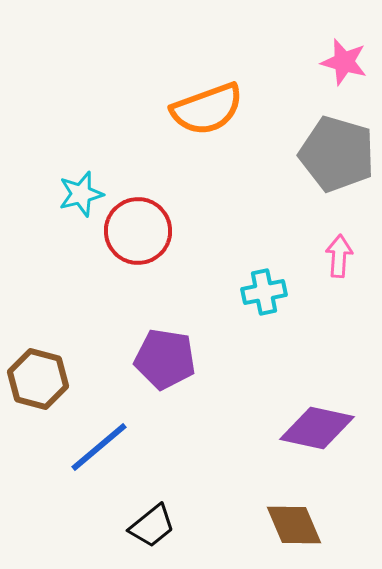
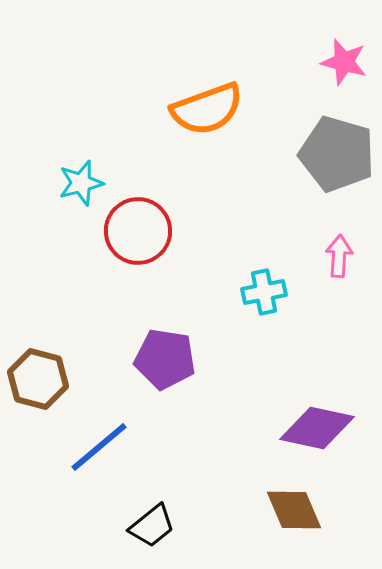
cyan star: moved 11 px up
brown diamond: moved 15 px up
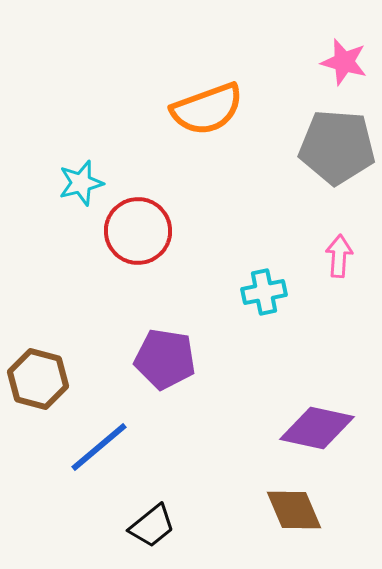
gray pentagon: moved 7 px up; rotated 12 degrees counterclockwise
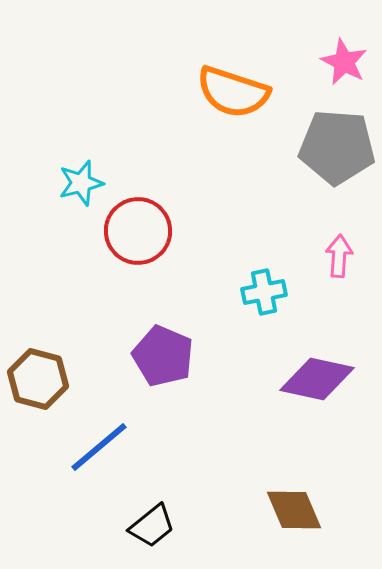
pink star: rotated 12 degrees clockwise
orange semicircle: moved 26 px right, 17 px up; rotated 38 degrees clockwise
purple pentagon: moved 2 px left, 3 px up; rotated 14 degrees clockwise
purple diamond: moved 49 px up
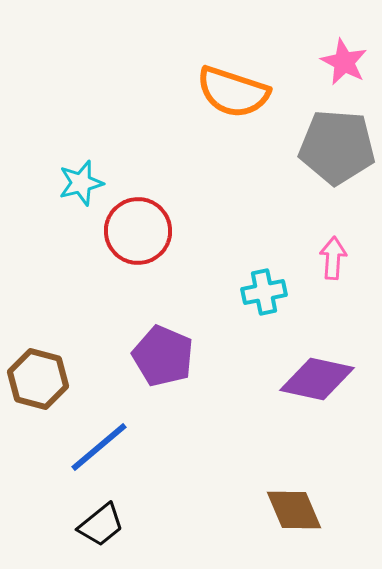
pink arrow: moved 6 px left, 2 px down
black trapezoid: moved 51 px left, 1 px up
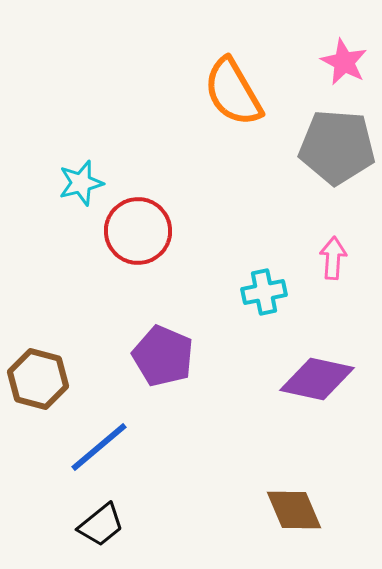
orange semicircle: rotated 42 degrees clockwise
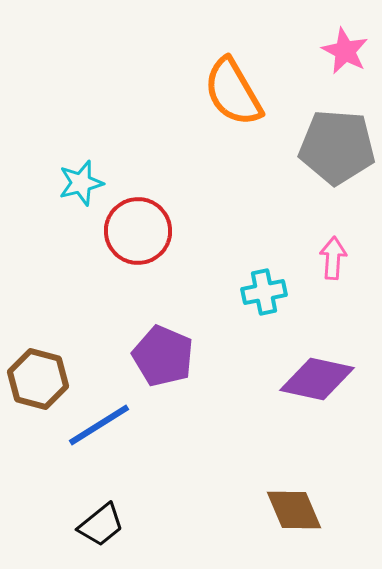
pink star: moved 1 px right, 11 px up
blue line: moved 22 px up; rotated 8 degrees clockwise
